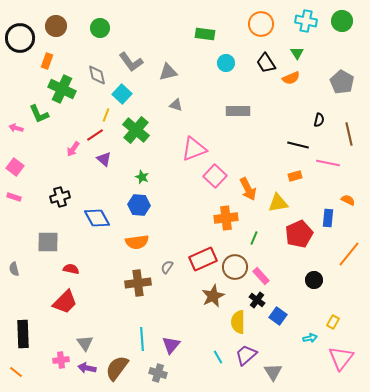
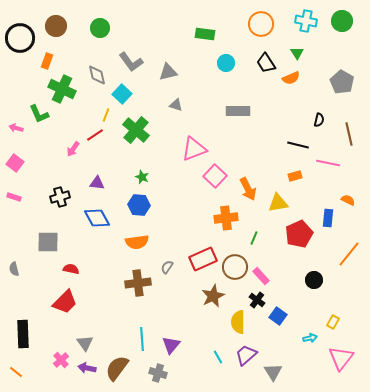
purple triangle at (104, 159): moved 7 px left, 24 px down; rotated 35 degrees counterclockwise
pink square at (15, 167): moved 4 px up
pink cross at (61, 360): rotated 35 degrees counterclockwise
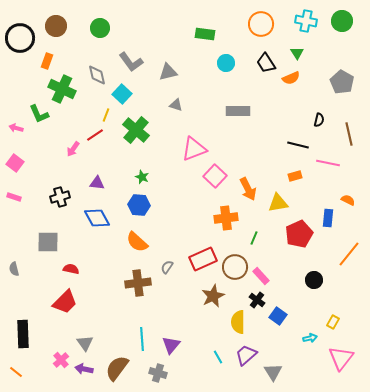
orange semicircle at (137, 242): rotated 50 degrees clockwise
purple arrow at (87, 368): moved 3 px left, 1 px down
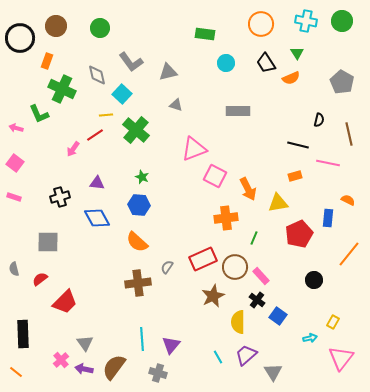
yellow line at (106, 115): rotated 64 degrees clockwise
pink square at (215, 176): rotated 15 degrees counterclockwise
red semicircle at (71, 269): moved 31 px left, 10 px down; rotated 49 degrees counterclockwise
brown semicircle at (117, 368): moved 3 px left, 1 px up
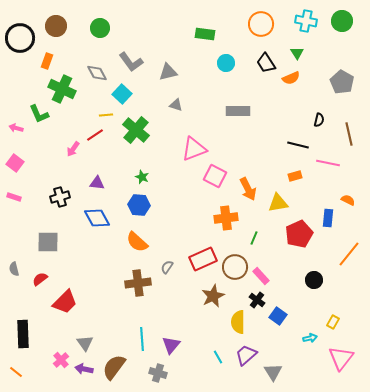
gray diamond at (97, 75): moved 2 px up; rotated 15 degrees counterclockwise
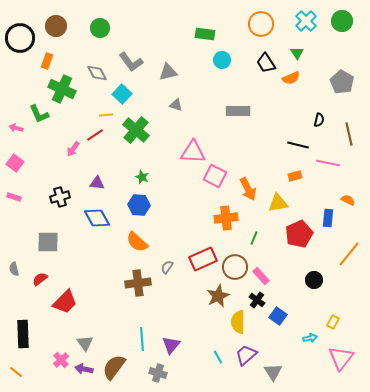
cyan cross at (306, 21): rotated 35 degrees clockwise
cyan circle at (226, 63): moved 4 px left, 3 px up
pink triangle at (194, 149): moved 1 px left, 3 px down; rotated 24 degrees clockwise
brown star at (213, 296): moved 5 px right
